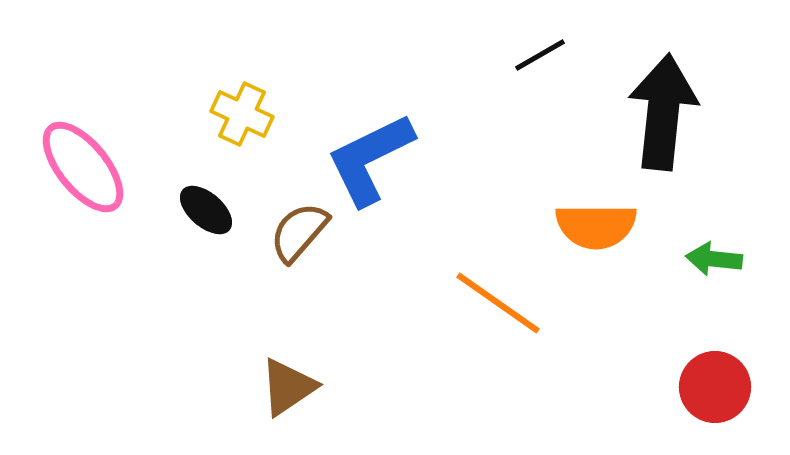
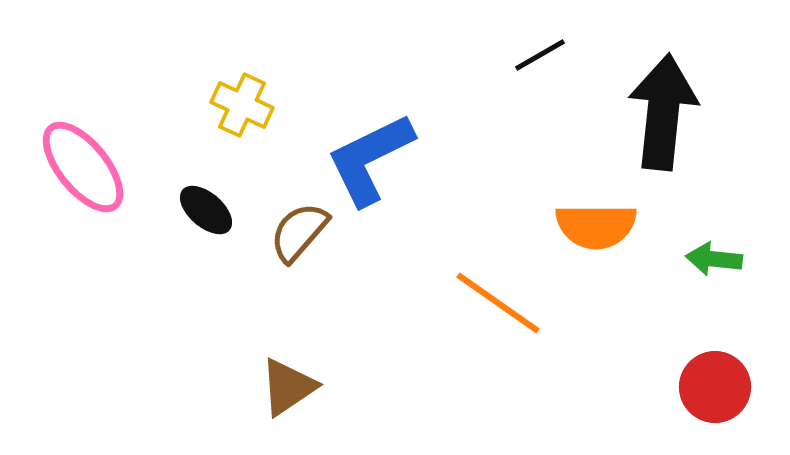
yellow cross: moved 9 px up
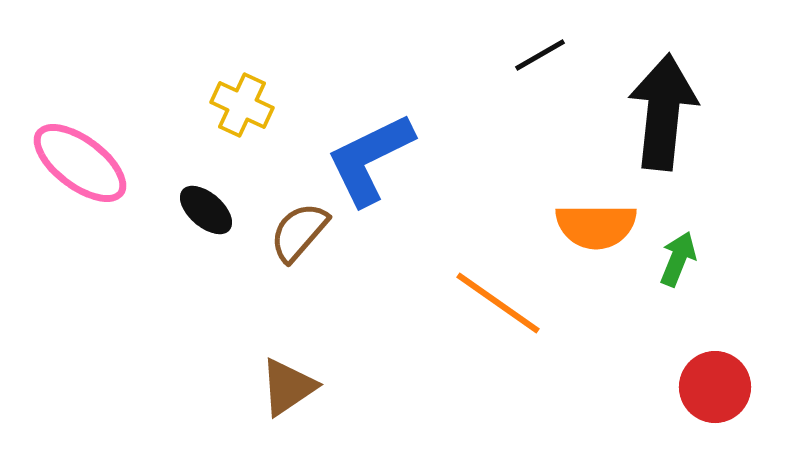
pink ellipse: moved 3 px left, 4 px up; rotated 14 degrees counterclockwise
green arrow: moved 36 px left; rotated 106 degrees clockwise
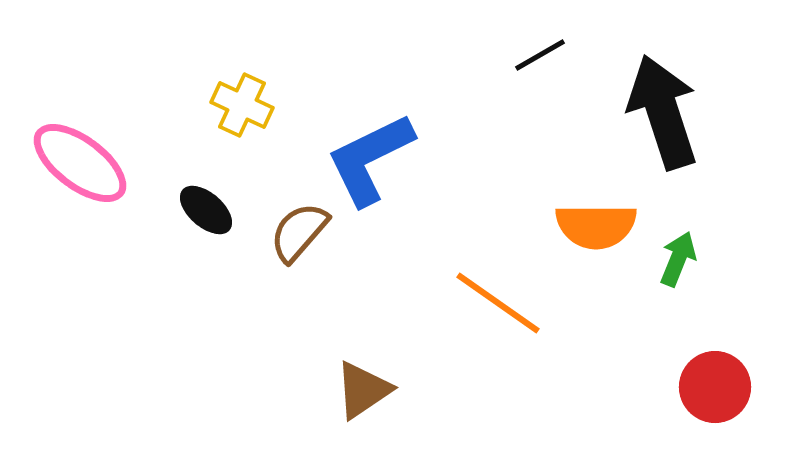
black arrow: rotated 24 degrees counterclockwise
brown triangle: moved 75 px right, 3 px down
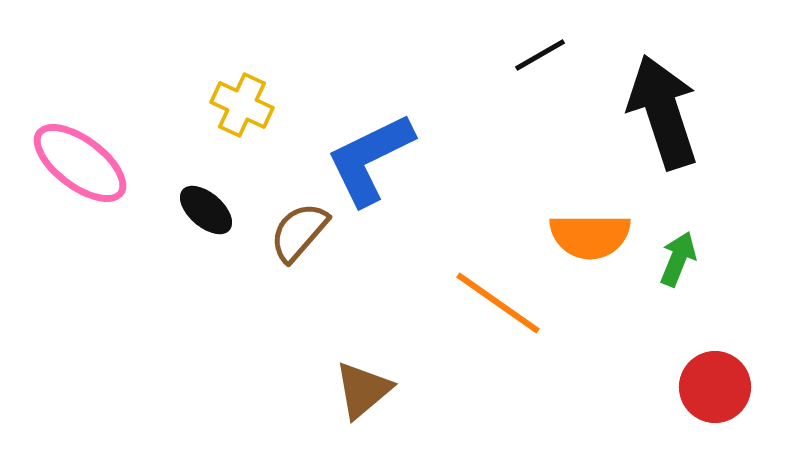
orange semicircle: moved 6 px left, 10 px down
brown triangle: rotated 6 degrees counterclockwise
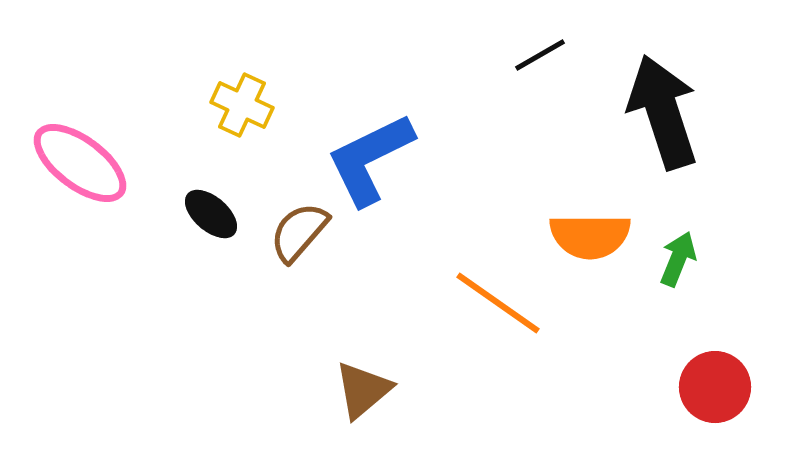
black ellipse: moved 5 px right, 4 px down
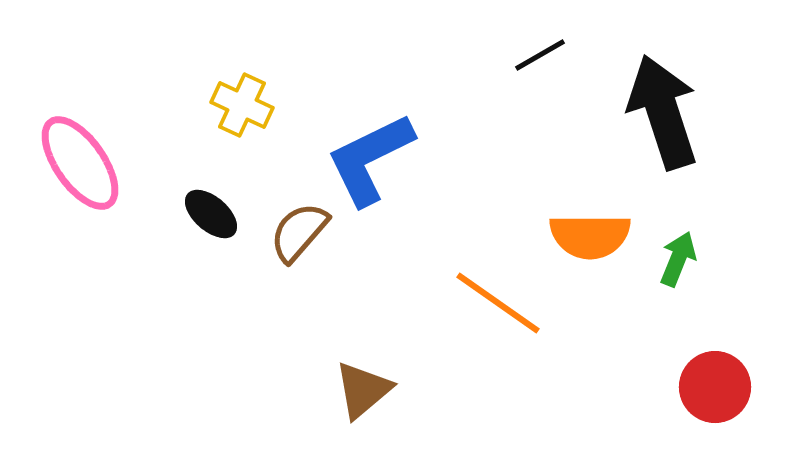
pink ellipse: rotated 18 degrees clockwise
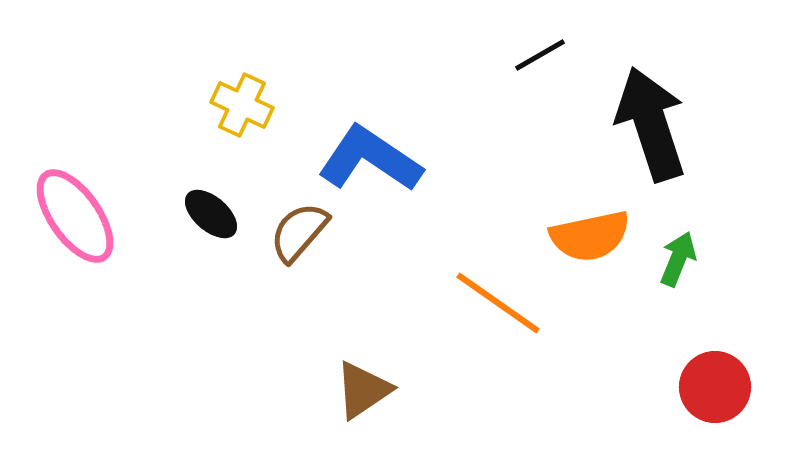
black arrow: moved 12 px left, 12 px down
blue L-shape: rotated 60 degrees clockwise
pink ellipse: moved 5 px left, 53 px down
orange semicircle: rotated 12 degrees counterclockwise
brown triangle: rotated 6 degrees clockwise
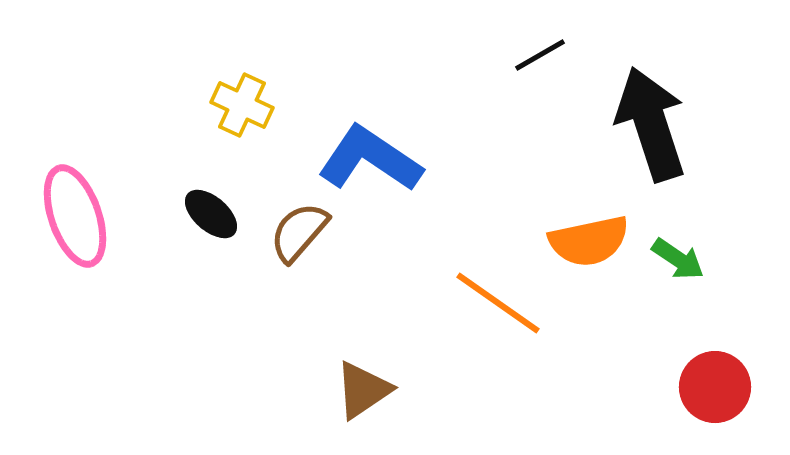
pink ellipse: rotated 16 degrees clockwise
orange semicircle: moved 1 px left, 5 px down
green arrow: rotated 102 degrees clockwise
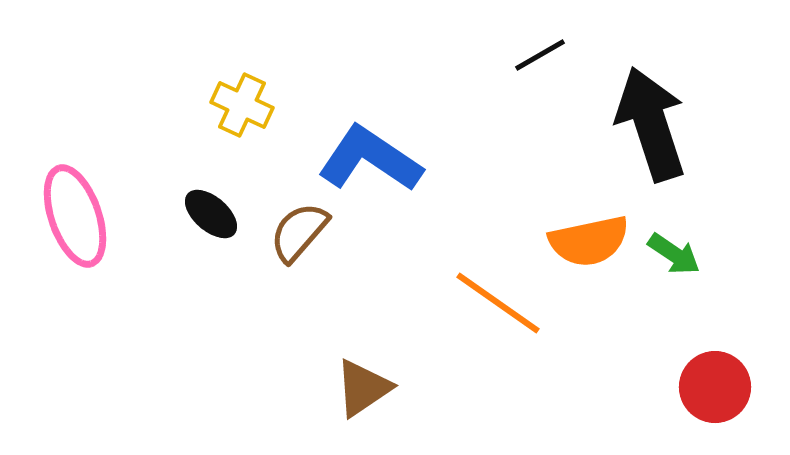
green arrow: moved 4 px left, 5 px up
brown triangle: moved 2 px up
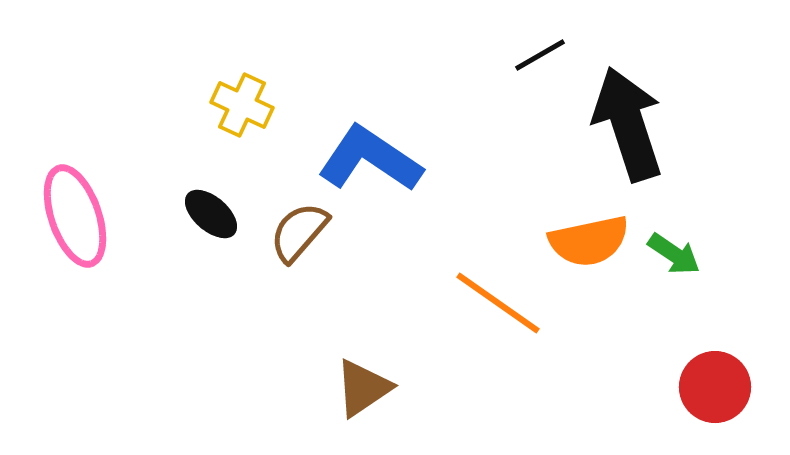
black arrow: moved 23 px left
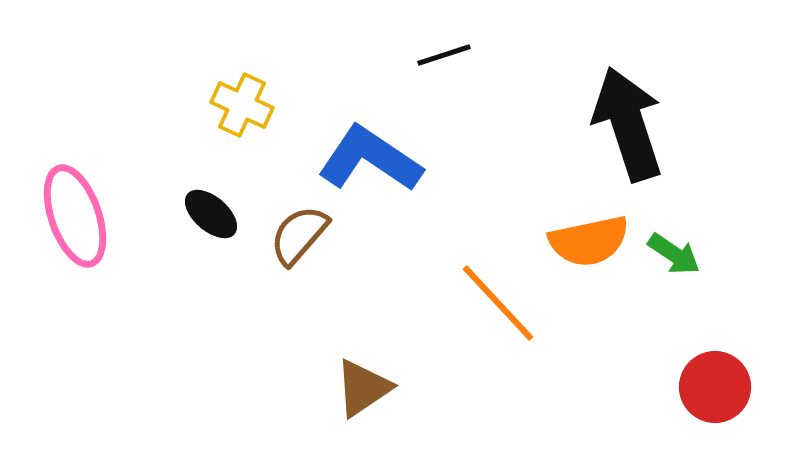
black line: moved 96 px left; rotated 12 degrees clockwise
brown semicircle: moved 3 px down
orange line: rotated 12 degrees clockwise
